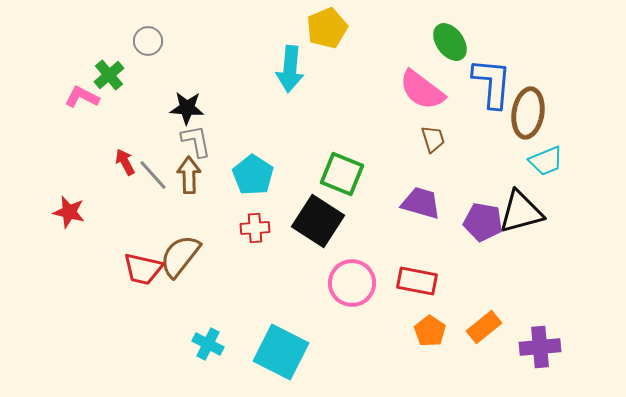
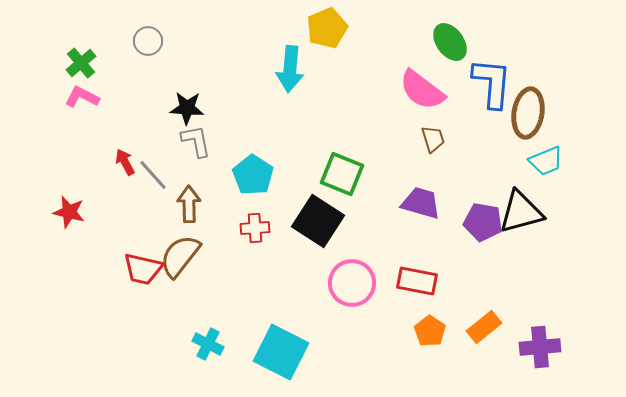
green cross: moved 28 px left, 12 px up
brown arrow: moved 29 px down
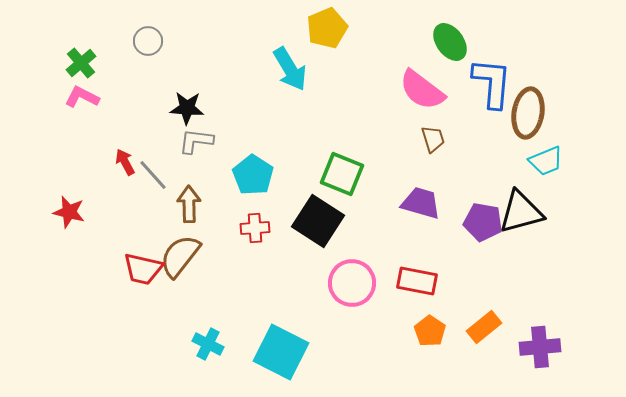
cyan arrow: rotated 36 degrees counterclockwise
gray L-shape: rotated 72 degrees counterclockwise
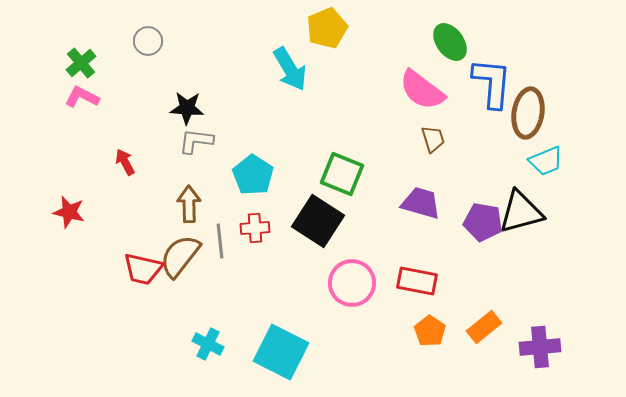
gray line: moved 67 px right, 66 px down; rotated 36 degrees clockwise
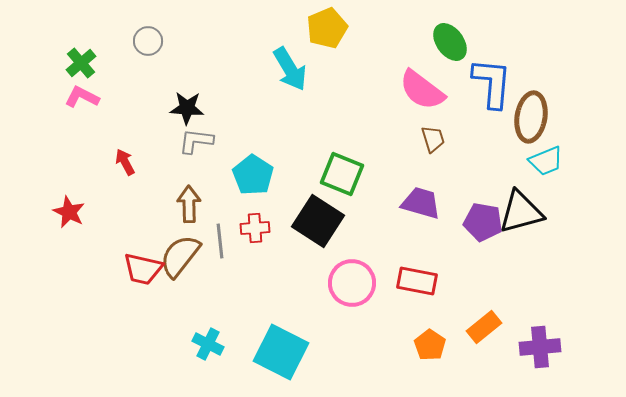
brown ellipse: moved 3 px right, 4 px down
red star: rotated 12 degrees clockwise
orange pentagon: moved 14 px down
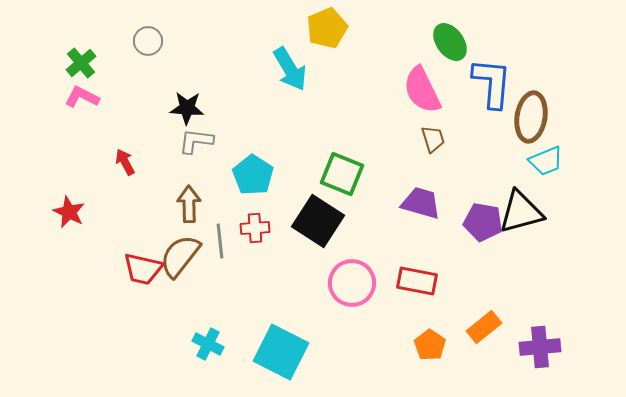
pink semicircle: rotated 27 degrees clockwise
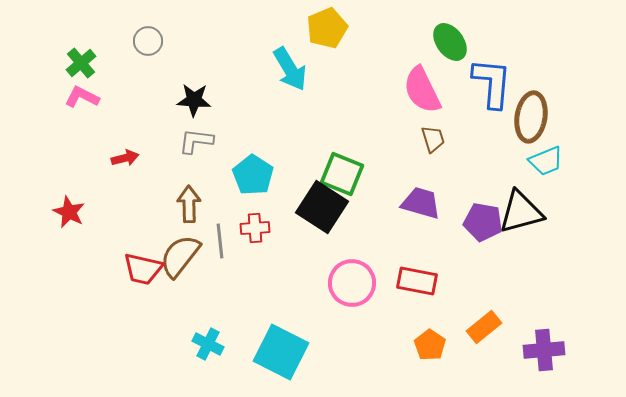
black star: moved 7 px right, 8 px up
red arrow: moved 4 px up; rotated 104 degrees clockwise
black square: moved 4 px right, 14 px up
purple cross: moved 4 px right, 3 px down
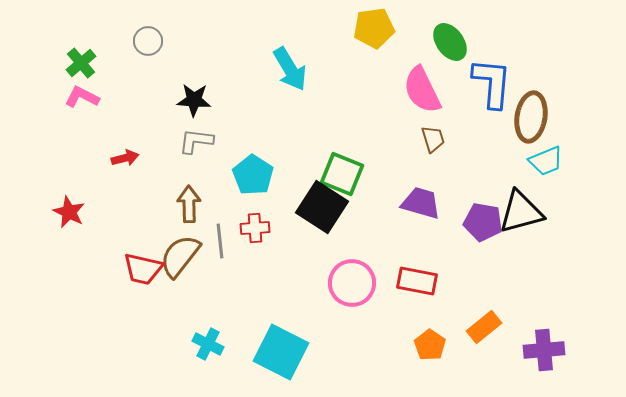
yellow pentagon: moved 47 px right; rotated 15 degrees clockwise
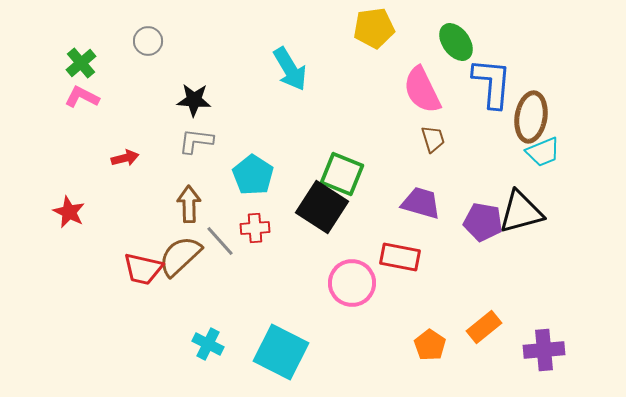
green ellipse: moved 6 px right
cyan trapezoid: moved 3 px left, 9 px up
gray line: rotated 36 degrees counterclockwise
brown semicircle: rotated 9 degrees clockwise
red rectangle: moved 17 px left, 24 px up
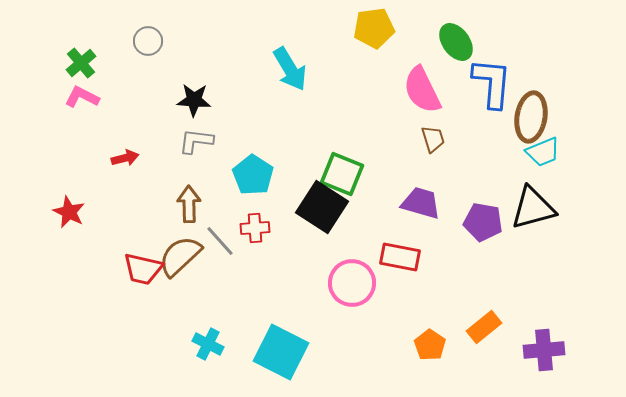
black triangle: moved 12 px right, 4 px up
